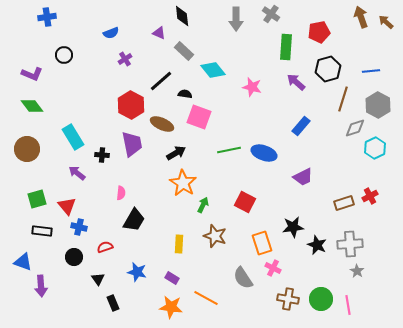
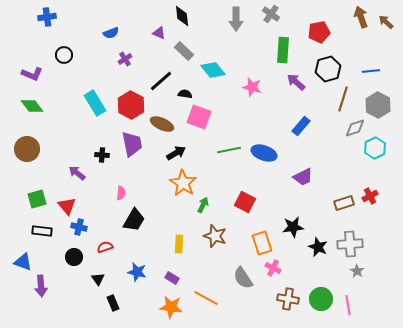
green rectangle at (286, 47): moved 3 px left, 3 px down
cyan rectangle at (73, 137): moved 22 px right, 34 px up
black star at (317, 245): moved 1 px right, 2 px down
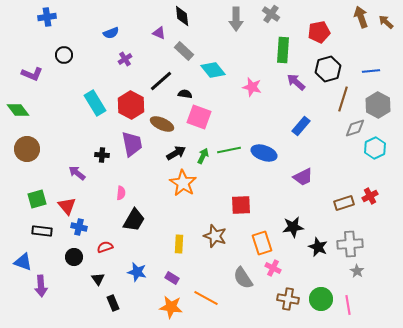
green diamond at (32, 106): moved 14 px left, 4 px down
red square at (245, 202): moved 4 px left, 3 px down; rotated 30 degrees counterclockwise
green arrow at (203, 205): moved 49 px up
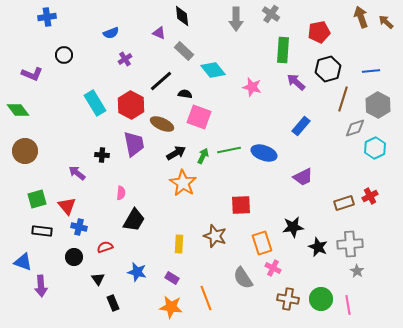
purple trapezoid at (132, 144): moved 2 px right
brown circle at (27, 149): moved 2 px left, 2 px down
orange line at (206, 298): rotated 40 degrees clockwise
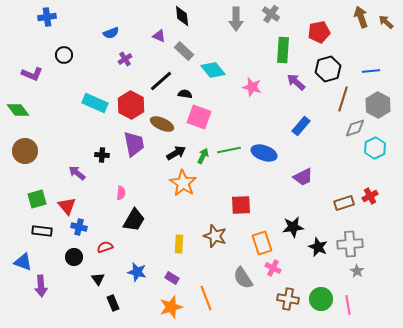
purple triangle at (159, 33): moved 3 px down
cyan rectangle at (95, 103): rotated 35 degrees counterclockwise
orange star at (171, 307): rotated 25 degrees counterclockwise
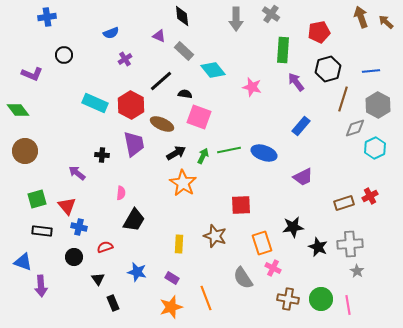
purple arrow at (296, 82): rotated 12 degrees clockwise
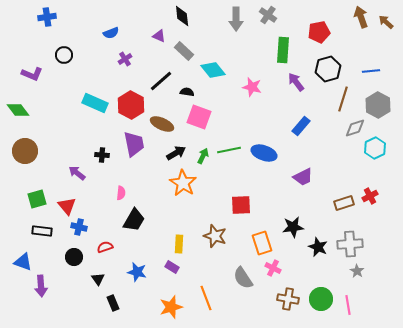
gray cross at (271, 14): moved 3 px left, 1 px down
black semicircle at (185, 94): moved 2 px right, 2 px up
purple rectangle at (172, 278): moved 11 px up
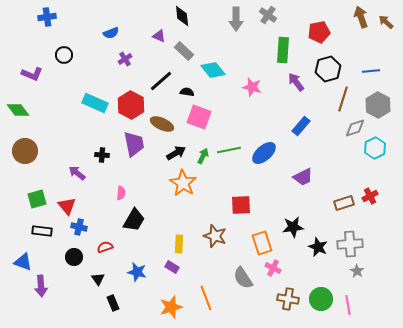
blue ellipse at (264, 153): rotated 60 degrees counterclockwise
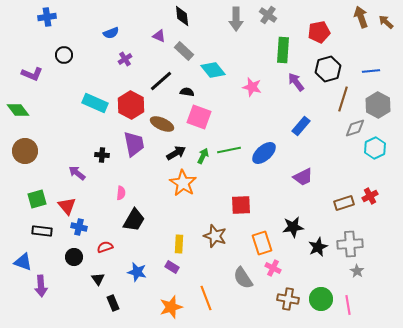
black star at (318, 247): rotated 24 degrees clockwise
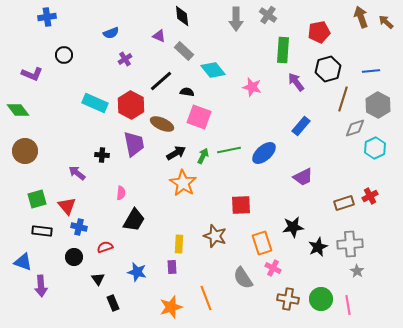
purple rectangle at (172, 267): rotated 56 degrees clockwise
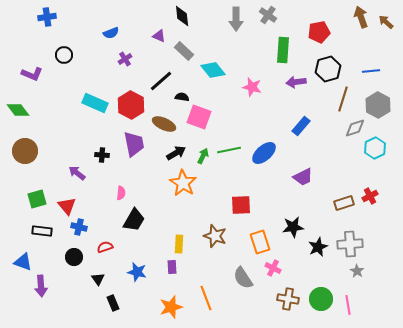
purple arrow at (296, 82): rotated 60 degrees counterclockwise
black semicircle at (187, 92): moved 5 px left, 5 px down
brown ellipse at (162, 124): moved 2 px right
orange rectangle at (262, 243): moved 2 px left, 1 px up
